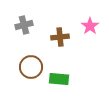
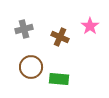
gray cross: moved 4 px down
brown cross: rotated 30 degrees clockwise
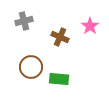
gray cross: moved 8 px up
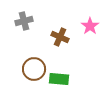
brown circle: moved 3 px right, 2 px down
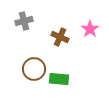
pink star: moved 3 px down
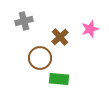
pink star: rotated 18 degrees clockwise
brown cross: rotated 24 degrees clockwise
brown circle: moved 6 px right, 11 px up
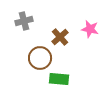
pink star: rotated 30 degrees clockwise
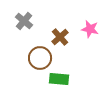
gray cross: rotated 36 degrees counterclockwise
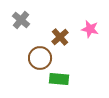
gray cross: moved 3 px left, 1 px up
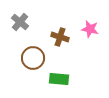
gray cross: moved 1 px left, 2 px down
brown cross: rotated 30 degrees counterclockwise
brown circle: moved 7 px left
